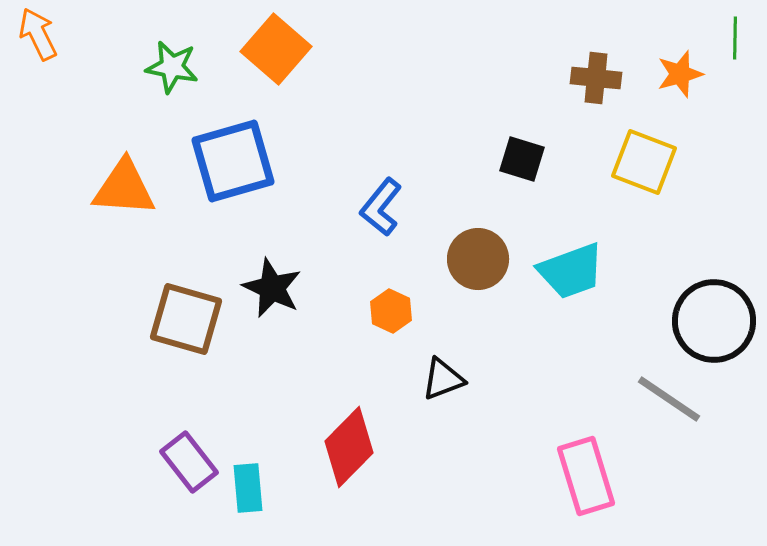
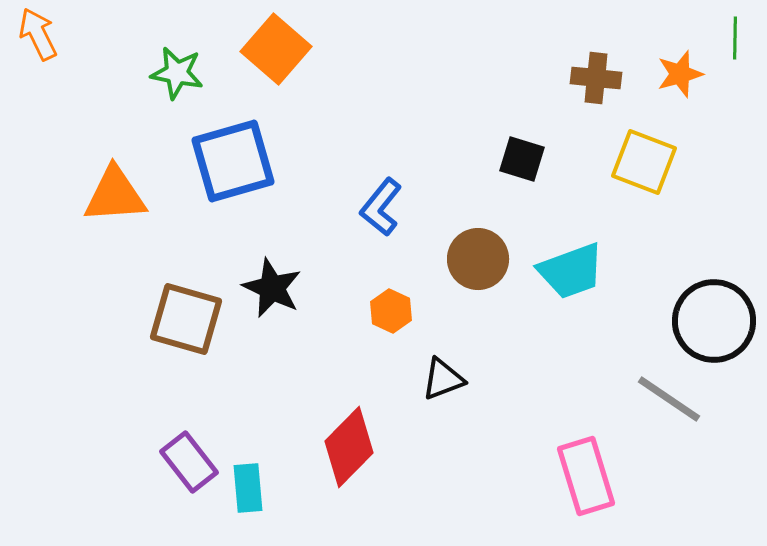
green star: moved 5 px right, 6 px down
orange triangle: moved 9 px left, 7 px down; rotated 8 degrees counterclockwise
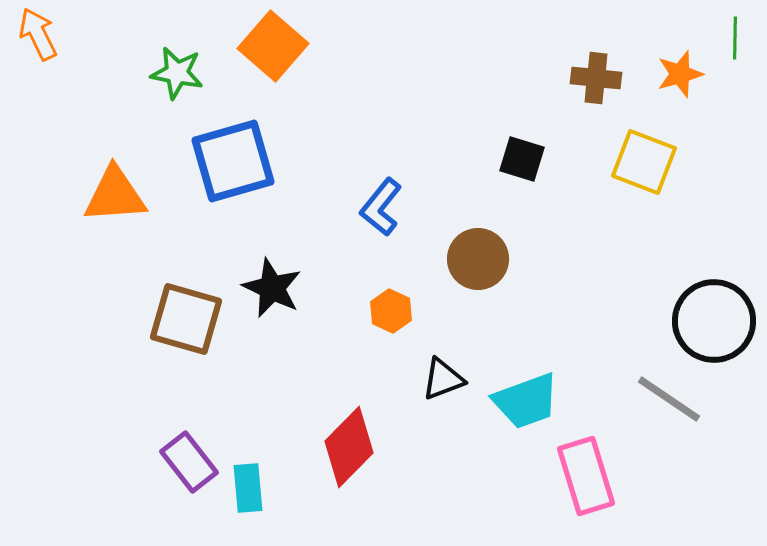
orange square: moved 3 px left, 3 px up
cyan trapezoid: moved 45 px left, 130 px down
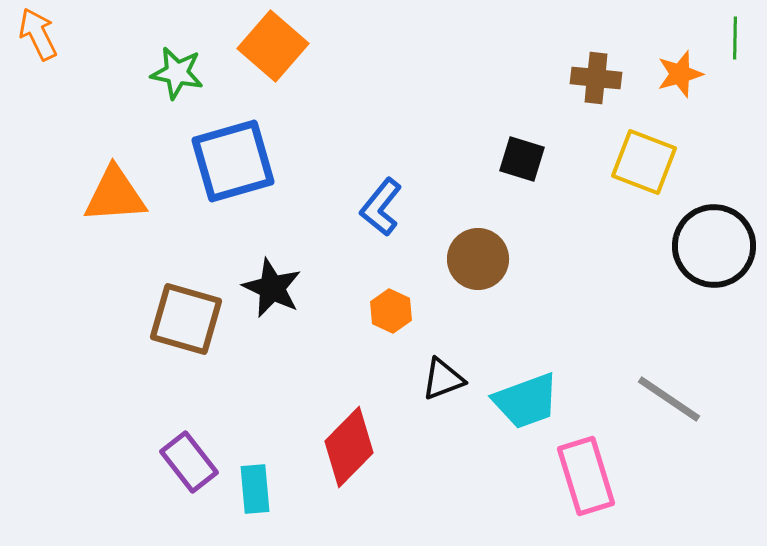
black circle: moved 75 px up
cyan rectangle: moved 7 px right, 1 px down
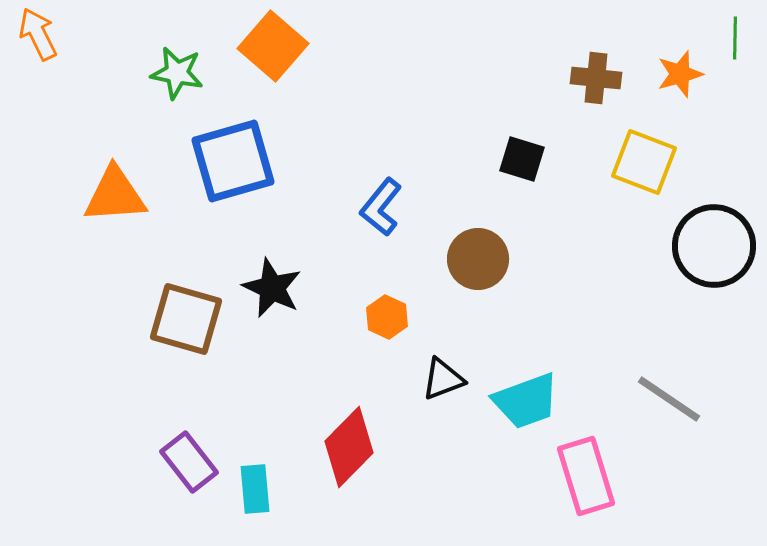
orange hexagon: moved 4 px left, 6 px down
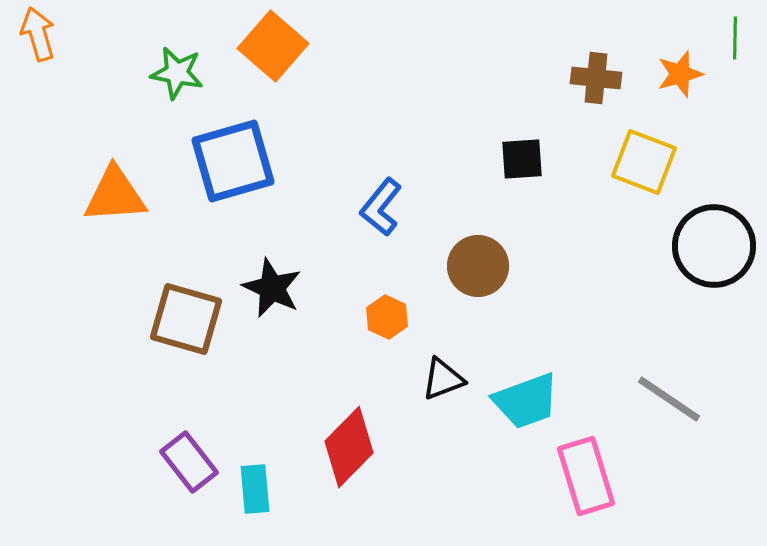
orange arrow: rotated 10 degrees clockwise
black square: rotated 21 degrees counterclockwise
brown circle: moved 7 px down
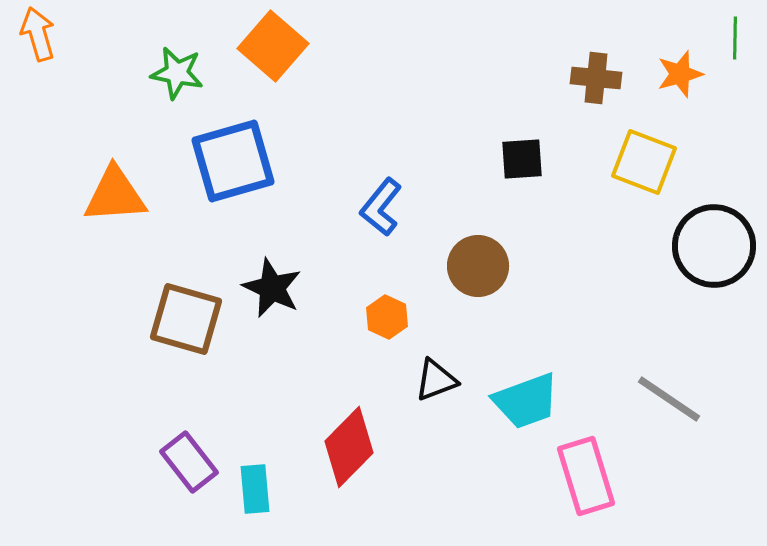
black triangle: moved 7 px left, 1 px down
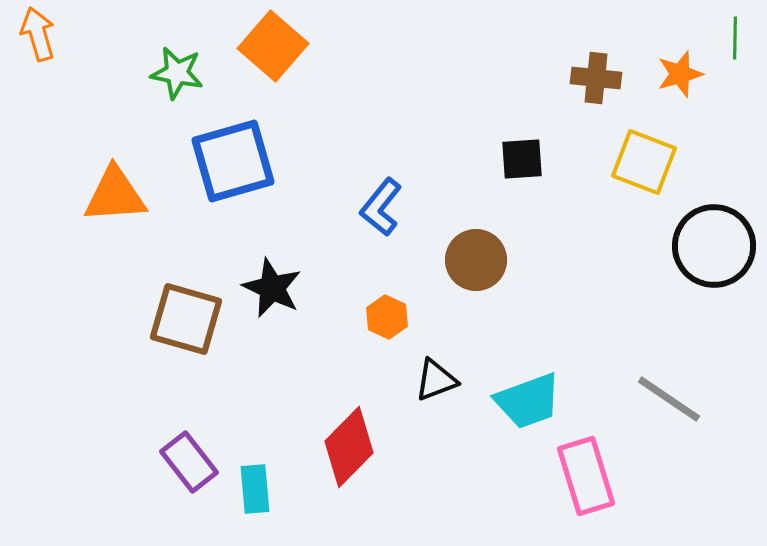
brown circle: moved 2 px left, 6 px up
cyan trapezoid: moved 2 px right
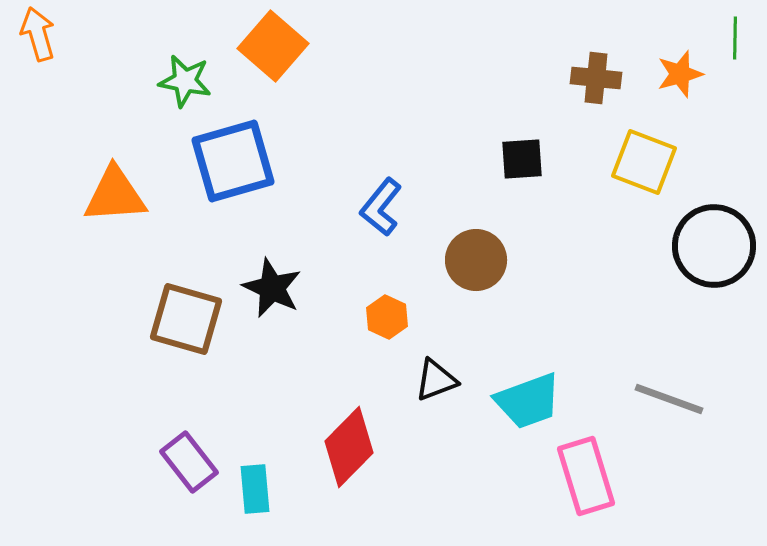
green star: moved 8 px right, 8 px down
gray line: rotated 14 degrees counterclockwise
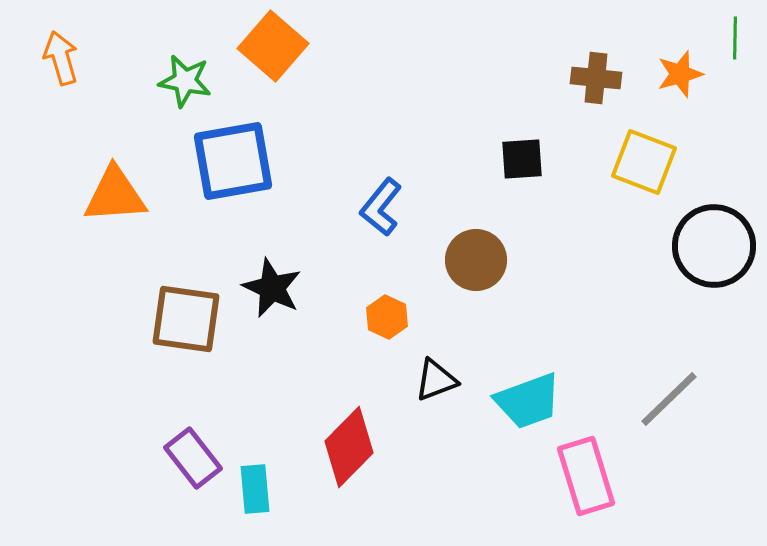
orange arrow: moved 23 px right, 24 px down
blue square: rotated 6 degrees clockwise
brown square: rotated 8 degrees counterclockwise
gray line: rotated 64 degrees counterclockwise
purple rectangle: moved 4 px right, 4 px up
